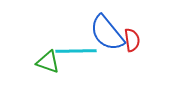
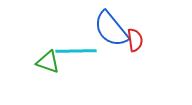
blue semicircle: moved 4 px right, 4 px up
red semicircle: moved 3 px right
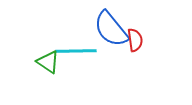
green triangle: rotated 15 degrees clockwise
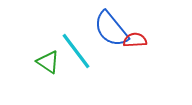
red semicircle: rotated 85 degrees counterclockwise
cyan line: rotated 54 degrees clockwise
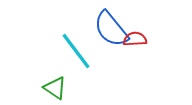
red semicircle: moved 1 px up
green triangle: moved 7 px right, 26 px down
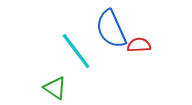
blue semicircle: rotated 15 degrees clockwise
red semicircle: moved 4 px right, 6 px down
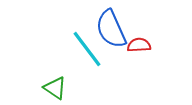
cyan line: moved 11 px right, 2 px up
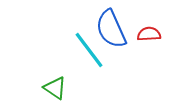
red semicircle: moved 10 px right, 11 px up
cyan line: moved 2 px right, 1 px down
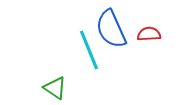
cyan line: rotated 15 degrees clockwise
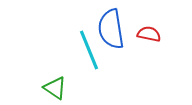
blue semicircle: rotated 15 degrees clockwise
red semicircle: rotated 15 degrees clockwise
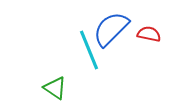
blue semicircle: rotated 54 degrees clockwise
